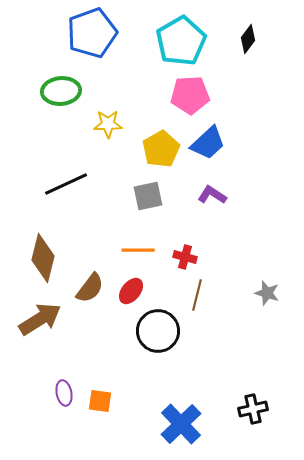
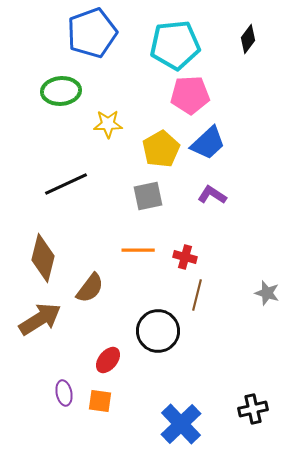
cyan pentagon: moved 6 px left, 4 px down; rotated 24 degrees clockwise
red ellipse: moved 23 px left, 69 px down
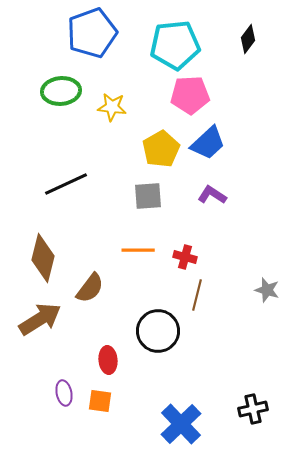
yellow star: moved 4 px right, 17 px up; rotated 8 degrees clockwise
gray square: rotated 8 degrees clockwise
gray star: moved 3 px up
red ellipse: rotated 44 degrees counterclockwise
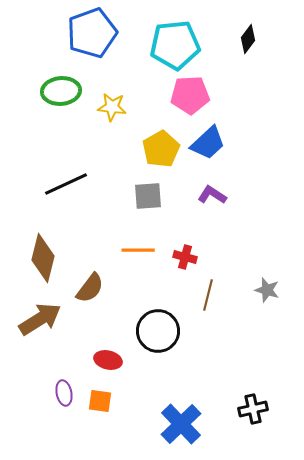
brown line: moved 11 px right
red ellipse: rotated 72 degrees counterclockwise
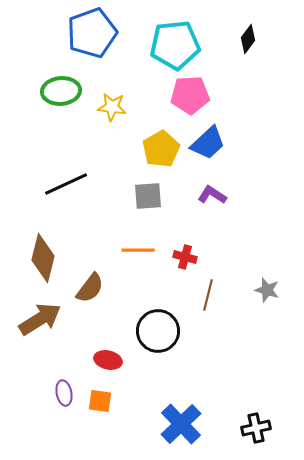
black cross: moved 3 px right, 19 px down
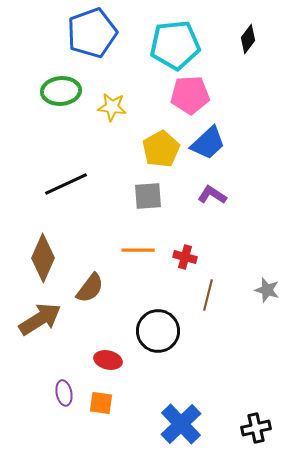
brown diamond: rotated 9 degrees clockwise
orange square: moved 1 px right, 2 px down
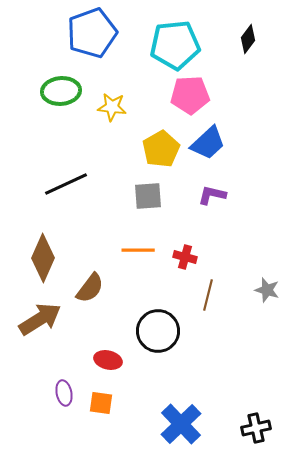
purple L-shape: rotated 20 degrees counterclockwise
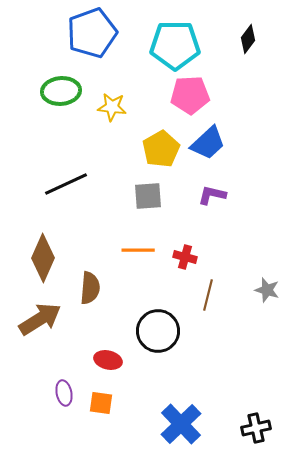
cyan pentagon: rotated 6 degrees clockwise
brown semicircle: rotated 32 degrees counterclockwise
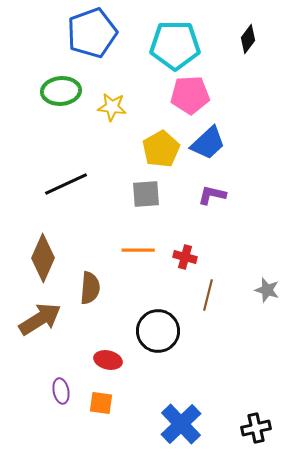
gray square: moved 2 px left, 2 px up
purple ellipse: moved 3 px left, 2 px up
